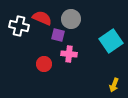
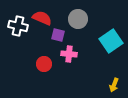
gray circle: moved 7 px right
white cross: moved 1 px left
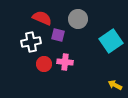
white cross: moved 13 px right, 16 px down; rotated 24 degrees counterclockwise
pink cross: moved 4 px left, 8 px down
yellow arrow: moved 1 px right; rotated 96 degrees clockwise
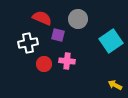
white cross: moved 3 px left, 1 px down
pink cross: moved 2 px right, 1 px up
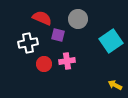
pink cross: rotated 14 degrees counterclockwise
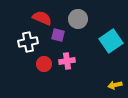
white cross: moved 1 px up
yellow arrow: rotated 40 degrees counterclockwise
